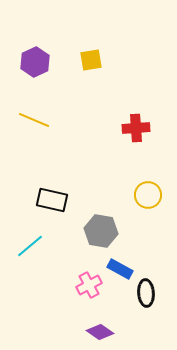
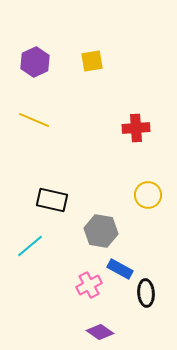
yellow square: moved 1 px right, 1 px down
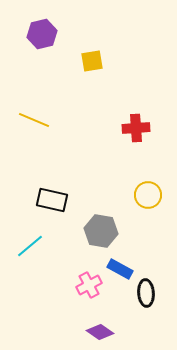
purple hexagon: moved 7 px right, 28 px up; rotated 12 degrees clockwise
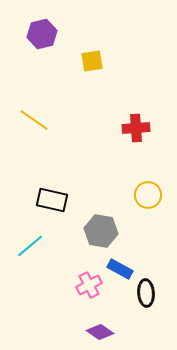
yellow line: rotated 12 degrees clockwise
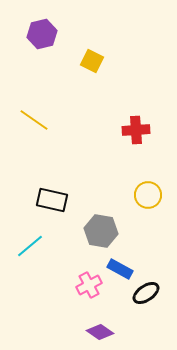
yellow square: rotated 35 degrees clockwise
red cross: moved 2 px down
black ellipse: rotated 60 degrees clockwise
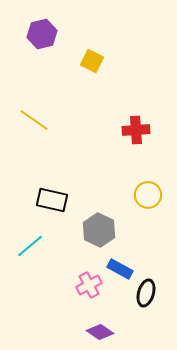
gray hexagon: moved 2 px left, 1 px up; rotated 16 degrees clockwise
black ellipse: rotated 40 degrees counterclockwise
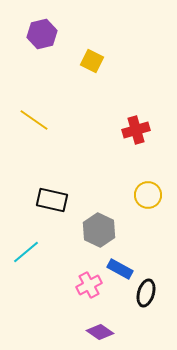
red cross: rotated 12 degrees counterclockwise
cyan line: moved 4 px left, 6 px down
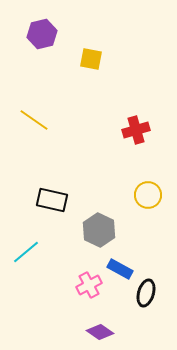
yellow square: moved 1 px left, 2 px up; rotated 15 degrees counterclockwise
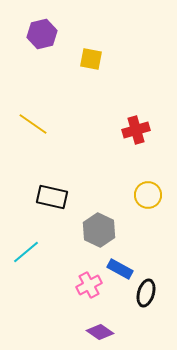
yellow line: moved 1 px left, 4 px down
black rectangle: moved 3 px up
